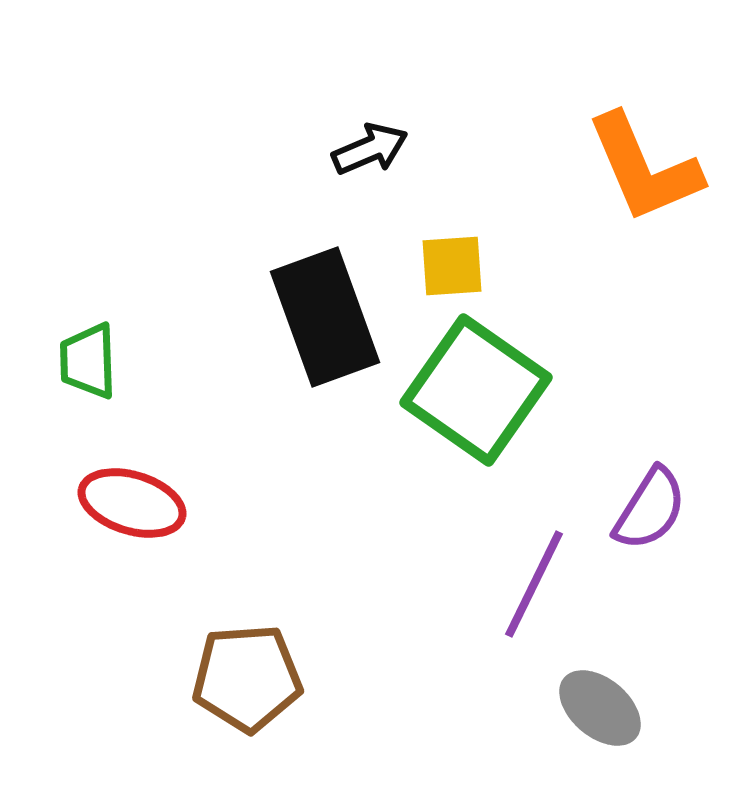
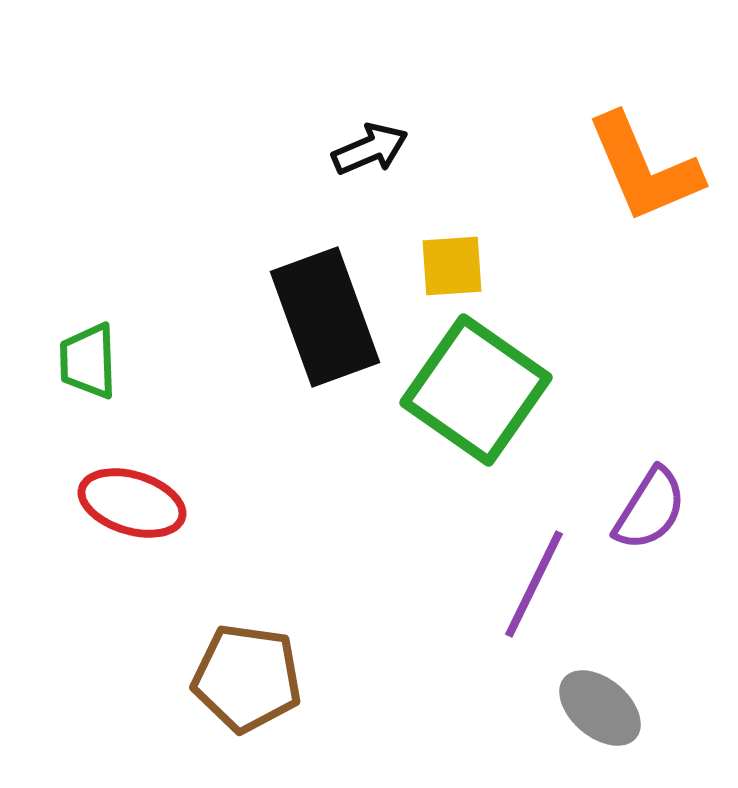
brown pentagon: rotated 12 degrees clockwise
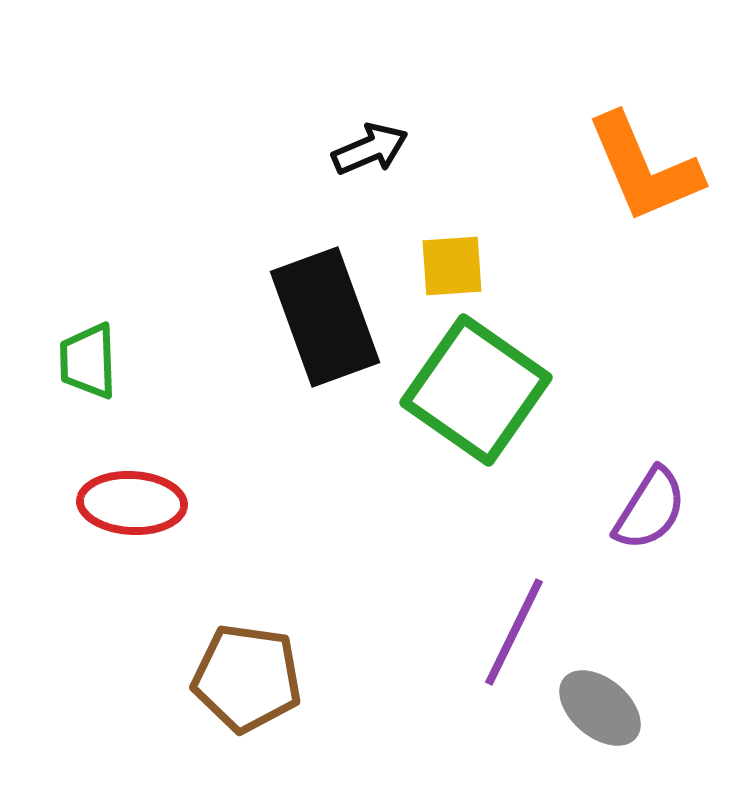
red ellipse: rotated 14 degrees counterclockwise
purple line: moved 20 px left, 48 px down
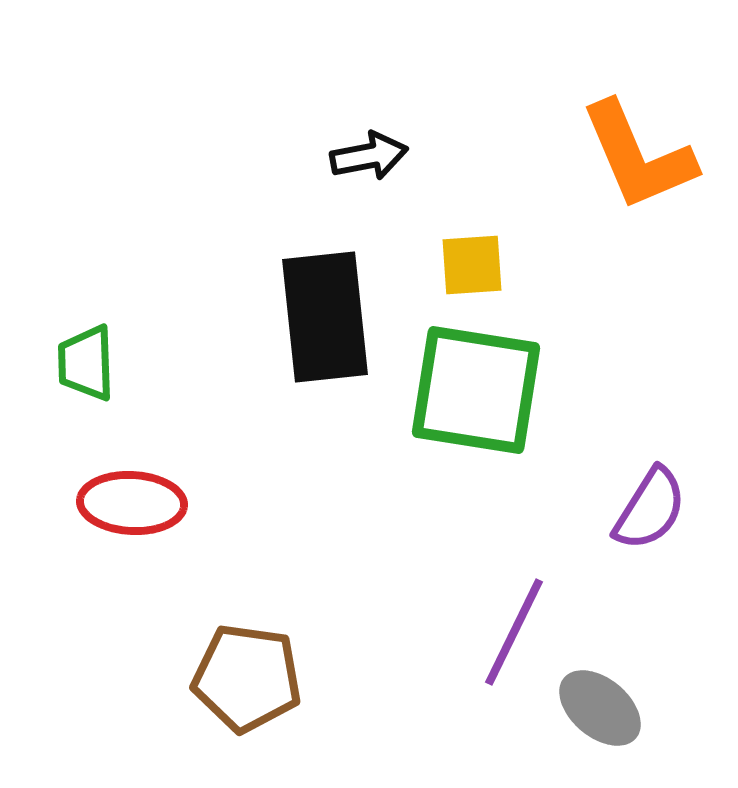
black arrow: moved 1 px left, 7 px down; rotated 12 degrees clockwise
orange L-shape: moved 6 px left, 12 px up
yellow square: moved 20 px right, 1 px up
black rectangle: rotated 14 degrees clockwise
green trapezoid: moved 2 px left, 2 px down
green square: rotated 26 degrees counterclockwise
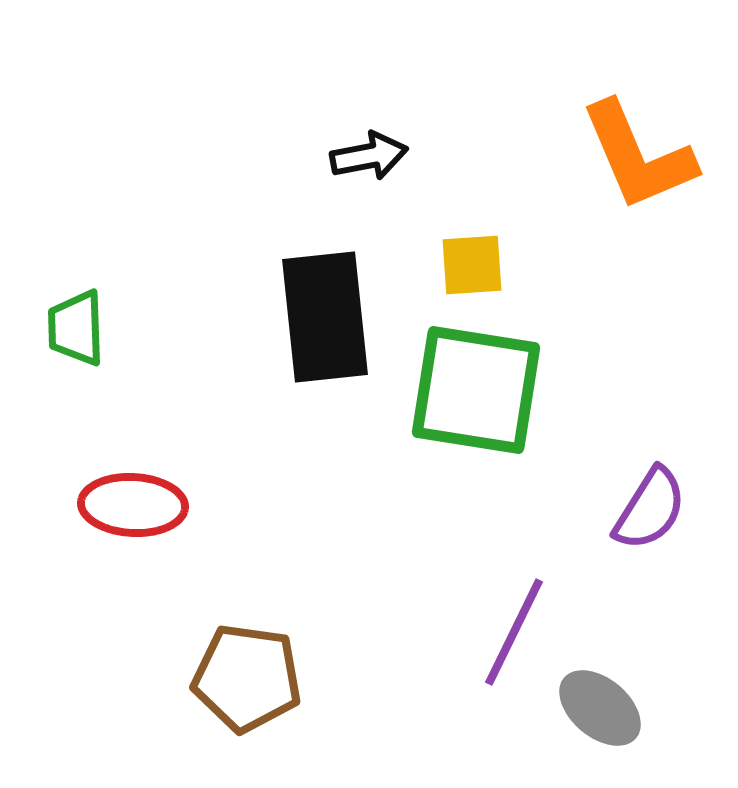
green trapezoid: moved 10 px left, 35 px up
red ellipse: moved 1 px right, 2 px down
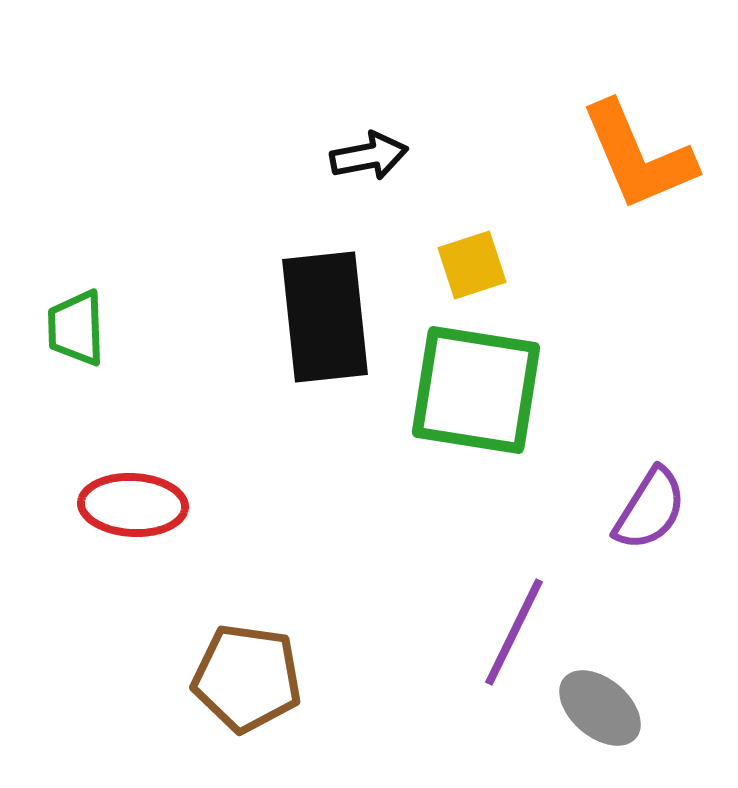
yellow square: rotated 14 degrees counterclockwise
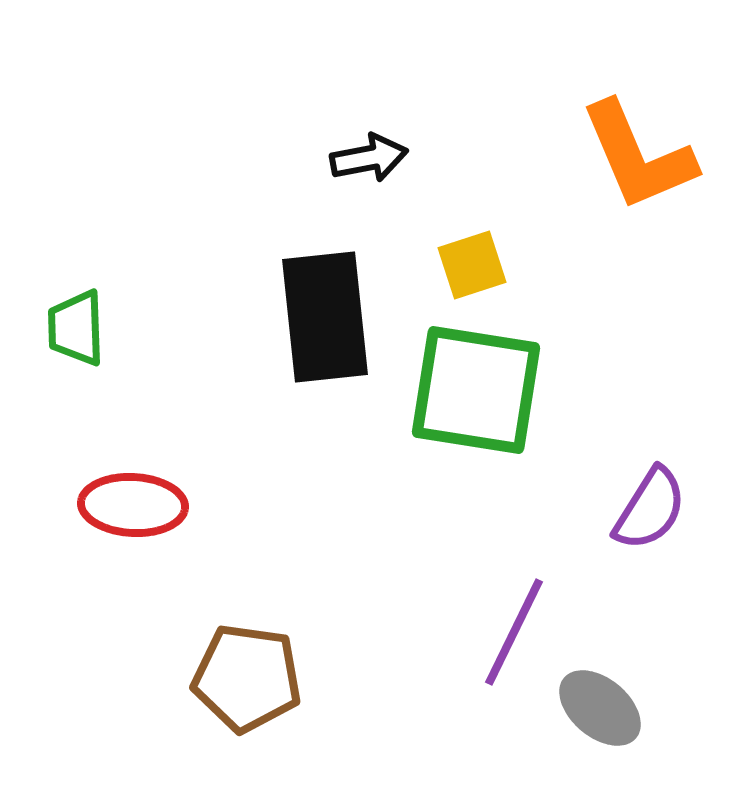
black arrow: moved 2 px down
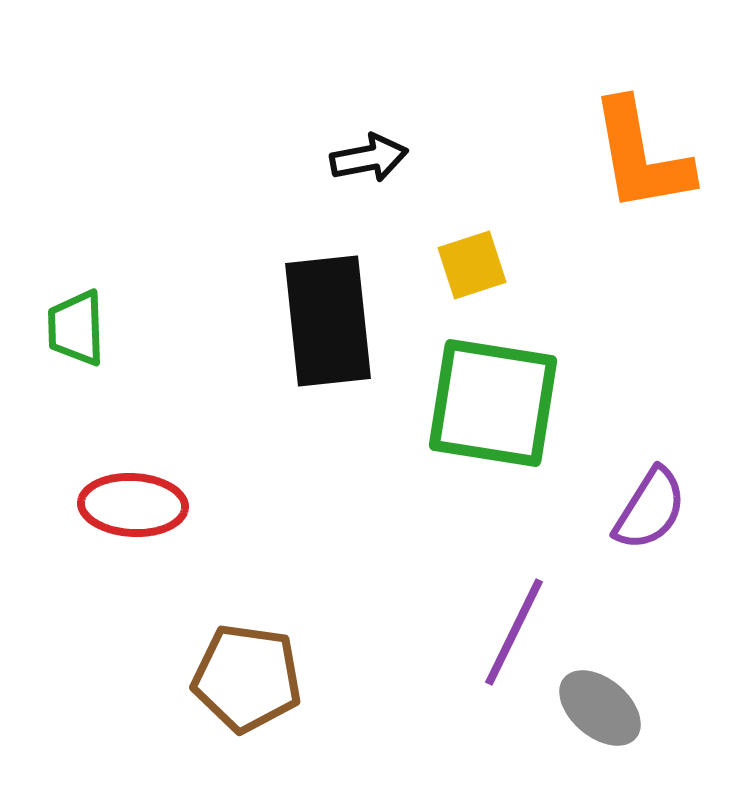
orange L-shape: moved 3 px right; rotated 13 degrees clockwise
black rectangle: moved 3 px right, 4 px down
green square: moved 17 px right, 13 px down
